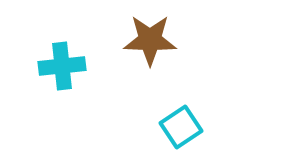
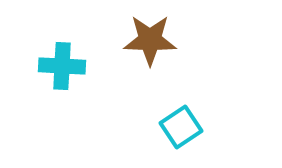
cyan cross: rotated 9 degrees clockwise
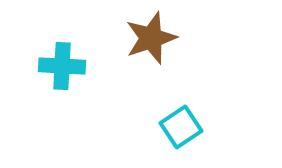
brown star: moved 1 px right, 2 px up; rotated 20 degrees counterclockwise
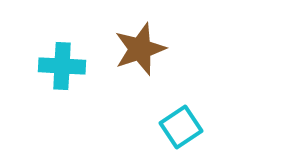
brown star: moved 11 px left, 11 px down
